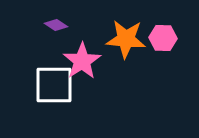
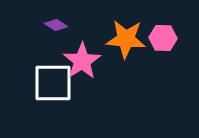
white square: moved 1 px left, 2 px up
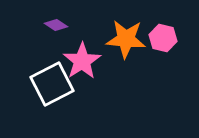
pink hexagon: rotated 12 degrees clockwise
white square: moved 1 px left, 1 px down; rotated 27 degrees counterclockwise
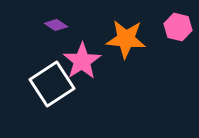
pink hexagon: moved 15 px right, 11 px up
white square: rotated 6 degrees counterclockwise
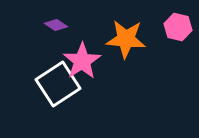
white square: moved 6 px right
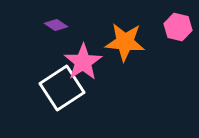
orange star: moved 1 px left, 3 px down
pink star: moved 1 px right, 1 px down
white square: moved 4 px right, 4 px down
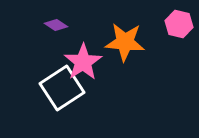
pink hexagon: moved 1 px right, 3 px up
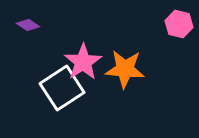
purple diamond: moved 28 px left
orange star: moved 27 px down
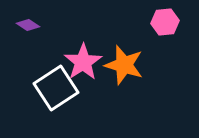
pink hexagon: moved 14 px left, 2 px up; rotated 20 degrees counterclockwise
orange star: moved 1 px left, 4 px up; rotated 12 degrees clockwise
white square: moved 6 px left
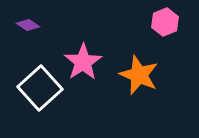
pink hexagon: rotated 16 degrees counterclockwise
orange star: moved 15 px right, 10 px down; rotated 6 degrees clockwise
white square: moved 16 px left; rotated 9 degrees counterclockwise
